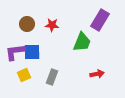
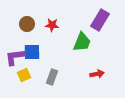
purple L-shape: moved 5 px down
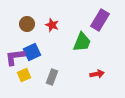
red star: rotated 16 degrees clockwise
blue square: rotated 24 degrees counterclockwise
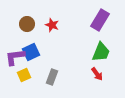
green trapezoid: moved 19 px right, 10 px down
blue square: moved 1 px left
red arrow: rotated 64 degrees clockwise
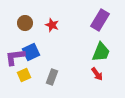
brown circle: moved 2 px left, 1 px up
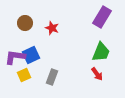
purple rectangle: moved 2 px right, 3 px up
red star: moved 3 px down
blue square: moved 3 px down
purple L-shape: rotated 15 degrees clockwise
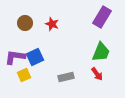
red star: moved 4 px up
blue square: moved 4 px right, 2 px down
gray rectangle: moved 14 px right; rotated 56 degrees clockwise
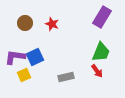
red arrow: moved 3 px up
